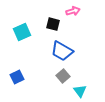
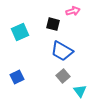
cyan square: moved 2 px left
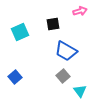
pink arrow: moved 7 px right
black square: rotated 24 degrees counterclockwise
blue trapezoid: moved 4 px right
blue square: moved 2 px left; rotated 16 degrees counterclockwise
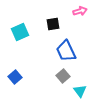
blue trapezoid: rotated 35 degrees clockwise
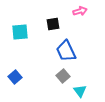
cyan square: rotated 18 degrees clockwise
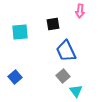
pink arrow: rotated 112 degrees clockwise
cyan triangle: moved 4 px left
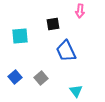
cyan square: moved 4 px down
gray square: moved 22 px left, 2 px down
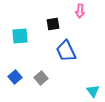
cyan triangle: moved 17 px right
